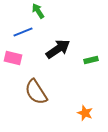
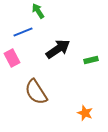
pink rectangle: moved 1 px left; rotated 48 degrees clockwise
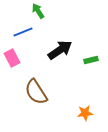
black arrow: moved 2 px right, 1 px down
orange star: rotated 28 degrees counterclockwise
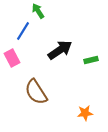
blue line: moved 1 px up; rotated 36 degrees counterclockwise
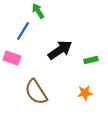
pink rectangle: rotated 42 degrees counterclockwise
orange star: moved 20 px up
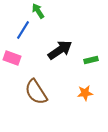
blue line: moved 1 px up
